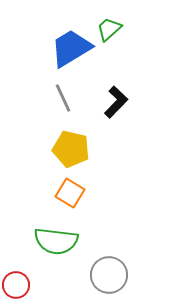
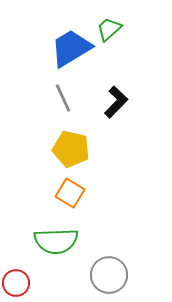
green semicircle: rotated 9 degrees counterclockwise
red circle: moved 2 px up
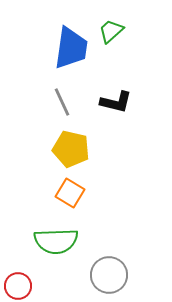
green trapezoid: moved 2 px right, 2 px down
blue trapezoid: rotated 129 degrees clockwise
gray line: moved 1 px left, 4 px down
black L-shape: rotated 60 degrees clockwise
red circle: moved 2 px right, 3 px down
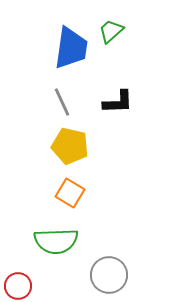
black L-shape: moved 2 px right; rotated 16 degrees counterclockwise
yellow pentagon: moved 1 px left, 3 px up
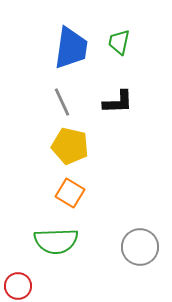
green trapezoid: moved 8 px right, 11 px down; rotated 36 degrees counterclockwise
gray circle: moved 31 px right, 28 px up
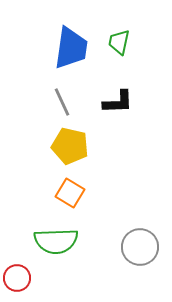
red circle: moved 1 px left, 8 px up
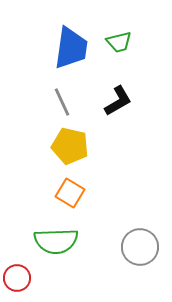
green trapezoid: rotated 116 degrees counterclockwise
black L-shape: moved 1 px up; rotated 28 degrees counterclockwise
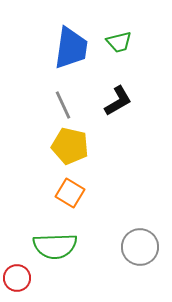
gray line: moved 1 px right, 3 px down
green semicircle: moved 1 px left, 5 px down
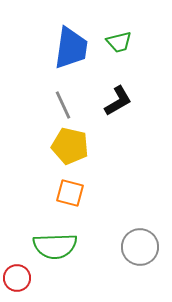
orange square: rotated 16 degrees counterclockwise
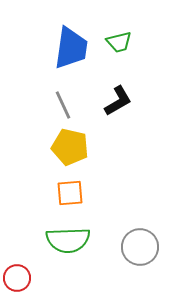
yellow pentagon: moved 1 px down
orange square: rotated 20 degrees counterclockwise
green semicircle: moved 13 px right, 6 px up
